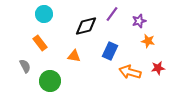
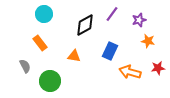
purple star: moved 1 px up
black diamond: moved 1 px left, 1 px up; rotated 15 degrees counterclockwise
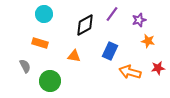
orange rectangle: rotated 35 degrees counterclockwise
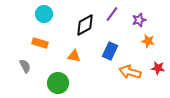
red star: rotated 16 degrees clockwise
green circle: moved 8 px right, 2 px down
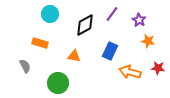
cyan circle: moved 6 px right
purple star: rotated 24 degrees counterclockwise
